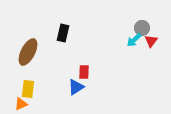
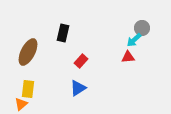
red triangle: moved 23 px left, 16 px down; rotated 48 degrees clockwise
red rectangle: moved 3 px left, 11 px up; rotated 40 degrees clockwise
blue triangle: moved 2 px right, 1 px down
orange triangle: rotated 16 degrees counterclockwise
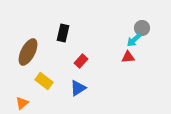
yellow rectangle: moved 16 px right, 8 px up; rotated 60 degrees counterclockwise
orange triangle: moved 1 px right, 1 px up
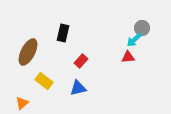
blue triangle: rotated 18 degrees clockwise
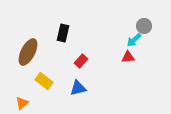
gray circle: moved 2 px right, 2 px up
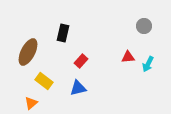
cyan arrow: moved 14 px right, 24 px down; rotated 21 degrees counterclockwise
orange triangle: moved 9 px right
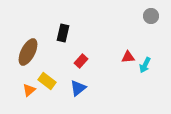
gray circle: moved 7 px right, 10 px up
cyan arrow: moved 3 px left, 1 px down
yellow rectangle: moved 3 px right
blue triangle: rotated 24 degrees counterclockwise
orange triangle: moved 2 px left, 13 px up
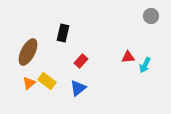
orange triangle: moved 7 px up
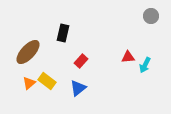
brown ellipse: rotated 16 degrees clockwise
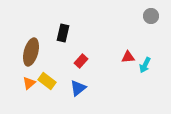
brown ellipse: moved 3 px right; rotated 28 degrees counterclockwise
